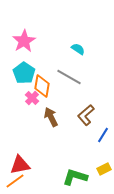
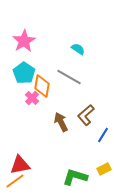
brown arrow: moved 10 px right, 5 px down
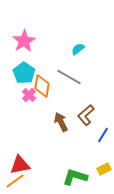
cyan semicircle: rotated 72 degrees counterclockwise
pink cross: moved 3 px left, 3 px up
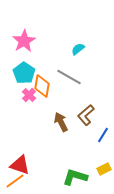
red triangle: rotated 30 degrees clockwise
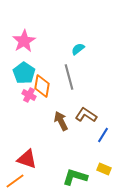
gray line: rotated 45 degrees clockwise
pink cross: rotated 16 degrees counterclockwise
brown L-shape: rotated 75 degrees clockwise
brown arrow: moved 1 px up
red triangle: moved 7 px right, 6 px up
yellow rectangle: rotated 48 degrees clockwise
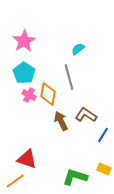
orange diamond: moved 6 px right, 8 px down
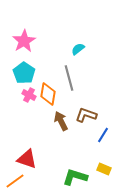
gray line: moved 1 px down
brown L-shape: rotated 15 degrees counterclockwise
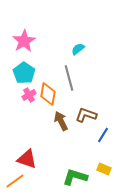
pink cross: rotated 32 degrees clockwise
